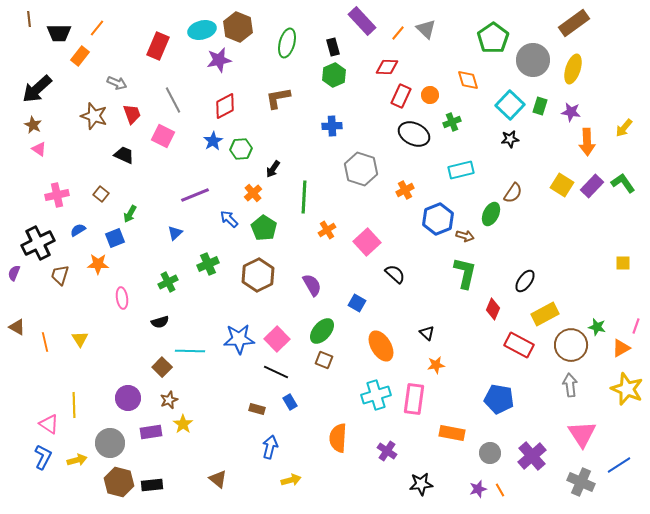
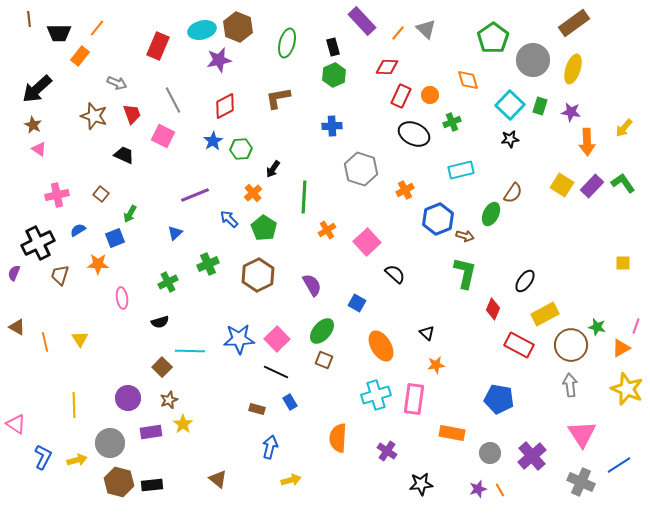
pink triangle at (49, 424): moved 33 px left
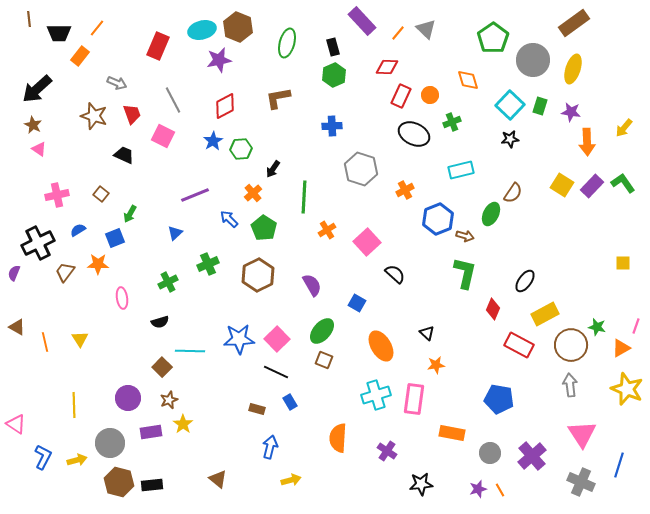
brown trapezoid at (60, 275): moved 5 px right, 3 px up; rotated 20 degrees clockwise
blue line at (619, 465): rotated 40 degrees counterclockwise
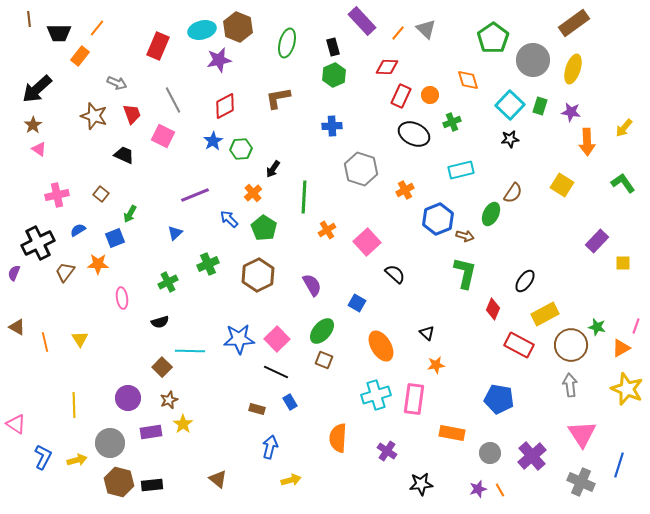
brown star at (33, 125): rotated 12 degrees clockwise
purple rectangle at (592, 186): moved 5 px right, 55 px down
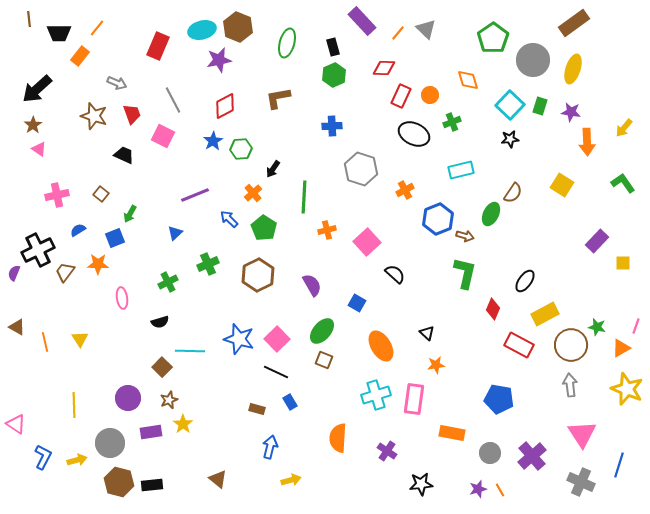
red diamond at (387, 67): moved 3 px left, 1 px down
orange cross at (327, 230): rotated 18 degrees clockwise
black cross at (38, 243): moved 7 px down
blue star at (239, 339): rotated 20 degrees clockwise
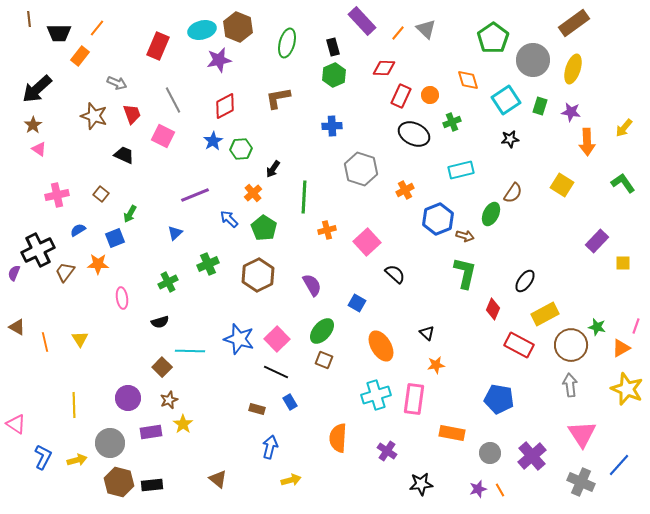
cyan square at (510, 105): moved 4 px left, 5 px up; rotated 12 degrees clockwise
blue line at (619, 465): rotated 25 degrees clockwise
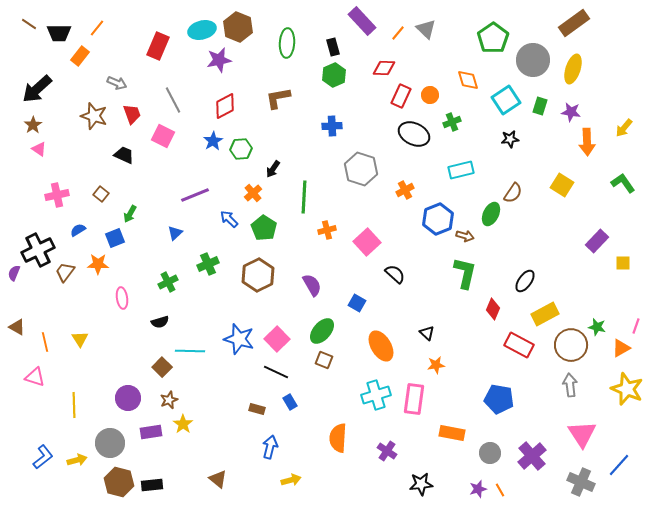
brown line at (29, 19): moved 5 px down; rotated 49 degrees counterclockwise
green ellipse at (287, 43): rotated 12 degrees counterclockwise
pink triangle at (16, 424): moved 19 px right, 47 px up; rotated 15 degrees counterclockwise
blue L-shape at (43, 457): rotated 25 degrees clockwise
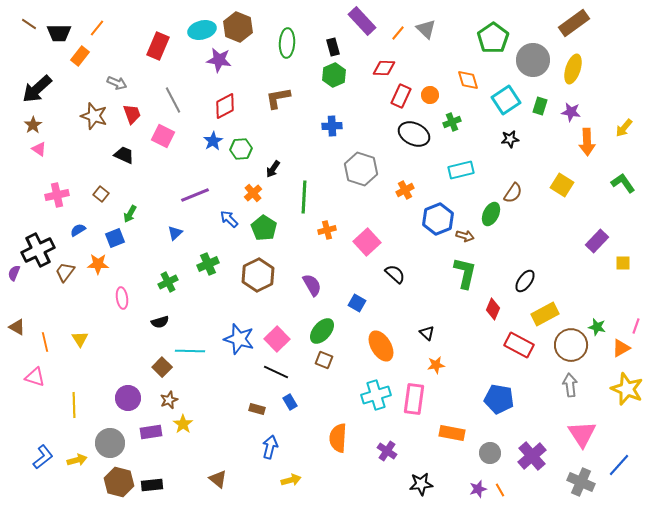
purple star at (219, 60): rotated 20 degrees clockwise
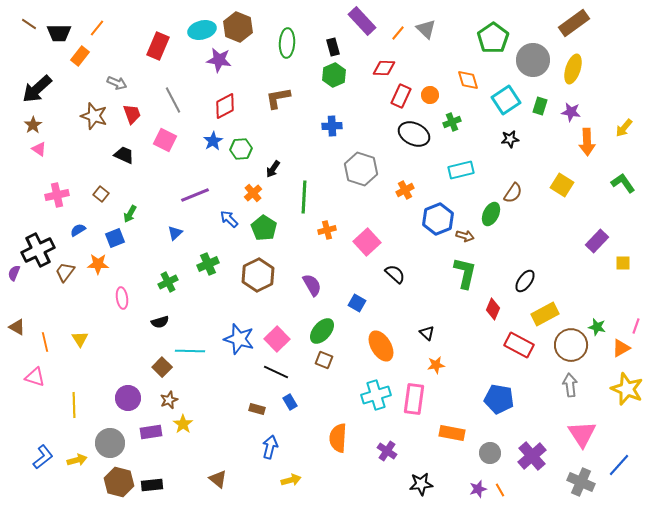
pink square at (163, 136): moved 2 px right, 4 px down
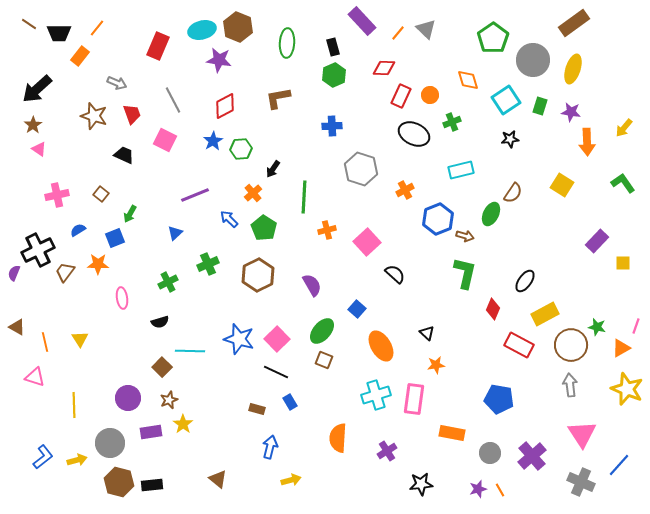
blue square at (357, 303): moved 6 px down; rotated 12 degrees clockwise
purple cross at (387, 451): rotated 24 degrees clockwise
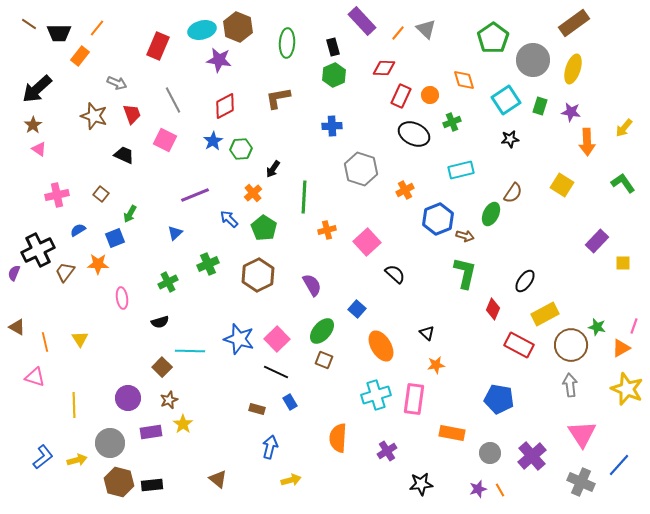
orange diamond at (468, 80): moved 4 px left
pink line at (636, 326): moved 2 px left
